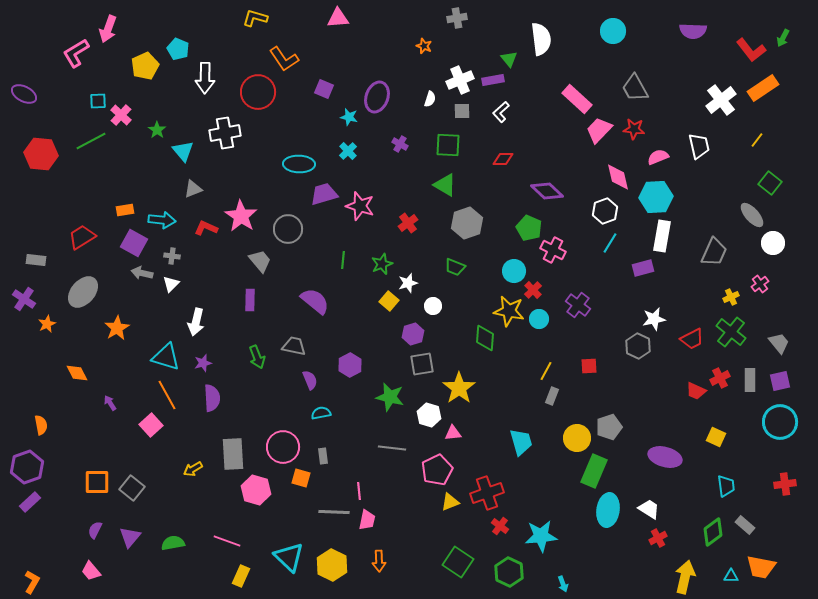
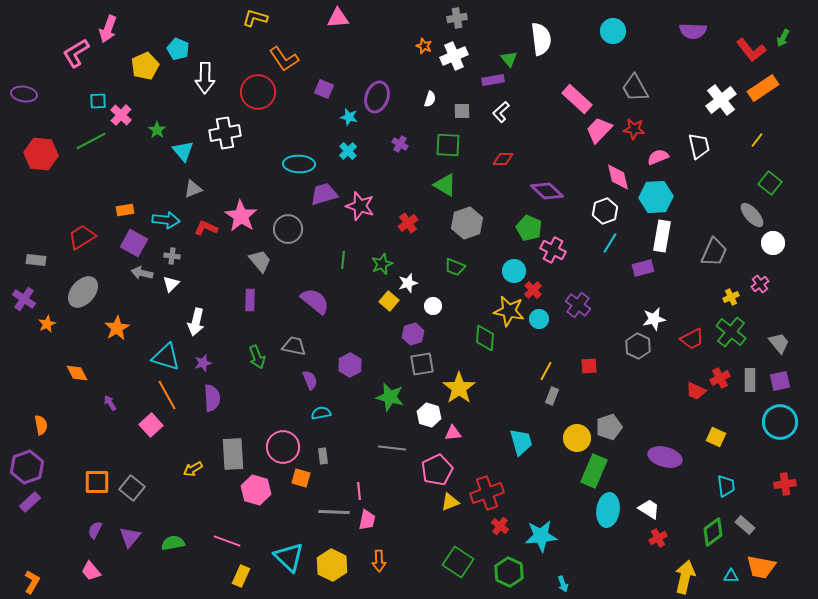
white cross at (460, 80): moved 6 px left, 24 px up
purple ellipse at (24, 94): rotated 20 degrees counterclockwise
cyan arrow at (162, 220): moved 4 px right
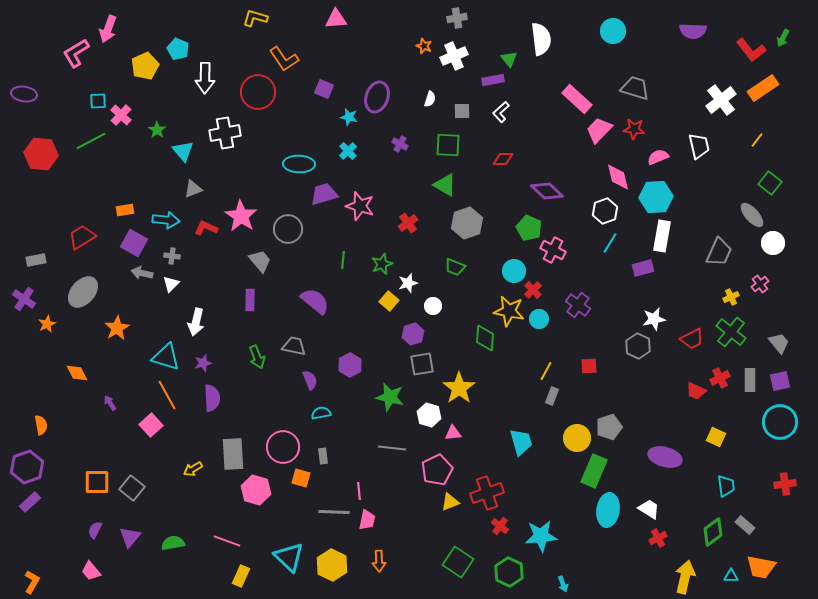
pink triangle at (338, 18): moved 2 px left, 1 px down
gray trapezoid at (635, 88): rotated 136 degrees clockwise
gray trapezoid at (714, 252): moved 5 px right
gray rectangle at (36, 260): rotated 18 degrees counterclockwise
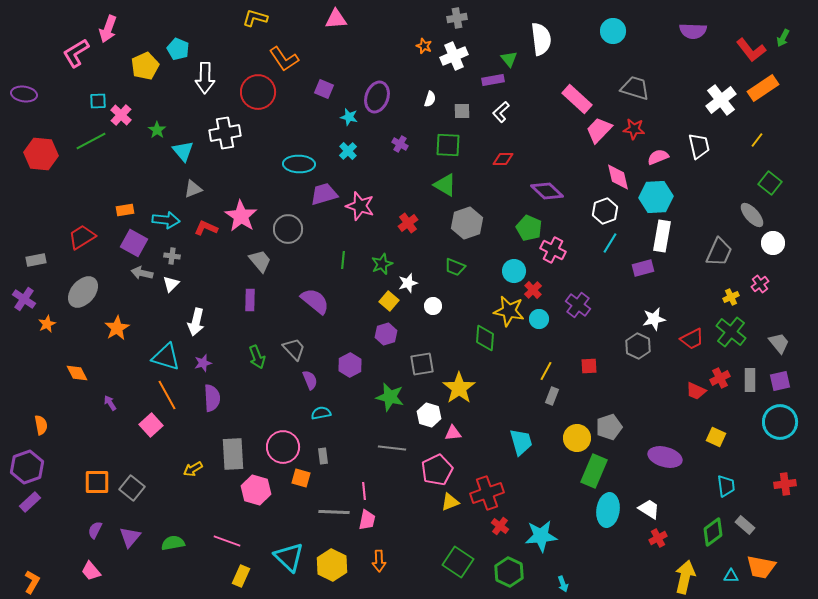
purple hexagon at (413, 334): moved 27 px left
gray trapezoid at (294, 346): moved 3 px down; rotated 35 degrees clockwise
pink line at (359, 491): moved 5 px right
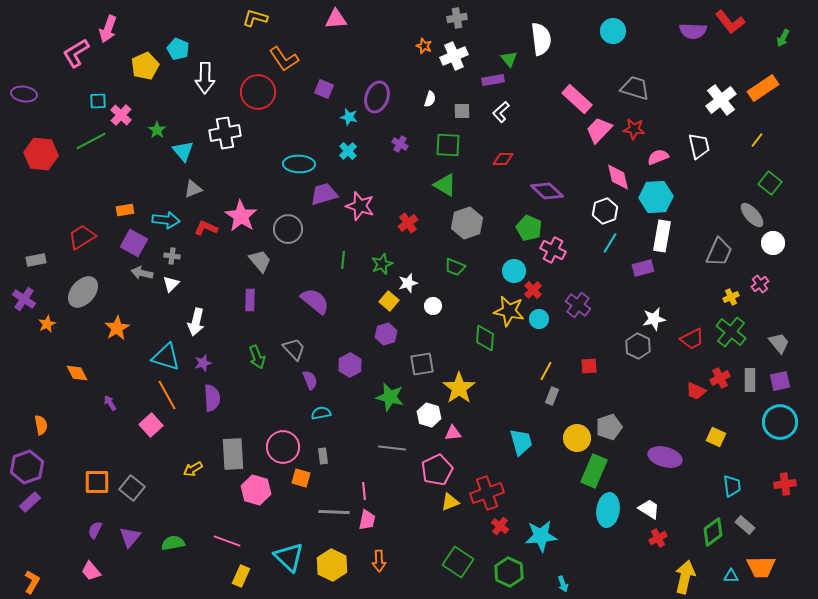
red L-shape at (751, 50): moved 21 px left, 28 px up
cyan trapezoid at (726, 486): moved 6 px right
orange trapezoid at (761, 567): rotated 12 degrees counterclockwise
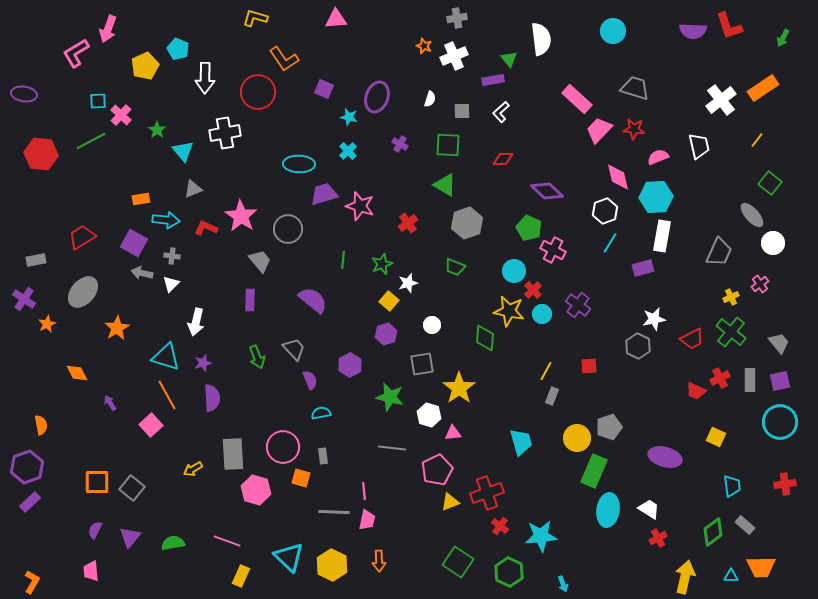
red L-shape at (730, 22): moved 1 px left, 4 px down; rotated 20 degrees clockwise
orange rectangle at (125, 210): moved 16 px right, 11 px up
purple semicircle at (315, 301): moved 2 px left, 1 px up
white circle at (433, 306): moved 1 px left, 19 px down
cyan circle at (539, 319): moved 3 px right, 5 px up
pink trapezoid at (91, 571): rotated 35 degrees clockwise
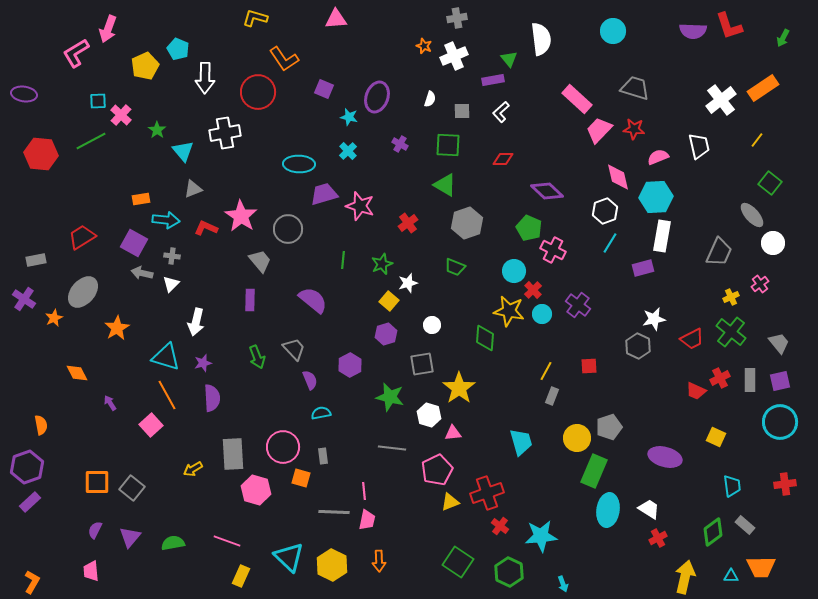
orange star at (47, 324): moved 7 px right, 6 px up
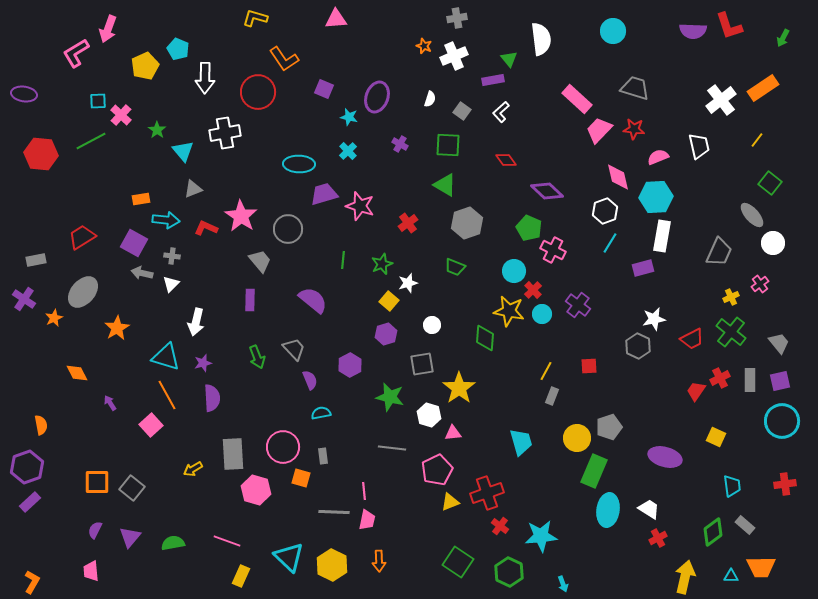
gray square at (462, 111): rotated 36 degrees clockwise
red diamond at (503, 159): moved 3 px right, 1 px down; rotated 55 degrees clockwise
red trapezoid at (696, 391): rotated 100 degrees clockwise
cyan circle at (780, 422): moved 2 px right, 1 px up
